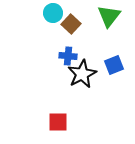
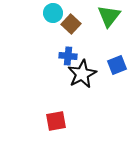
blue square: moved 3 px right
red square: moved 2 px left, 1 px up; rotated 10 degrees counterclockwise
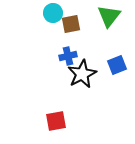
brown square: rotated 36 degrees clockwise
blue cross: rotated 18 degrees counterclockwise
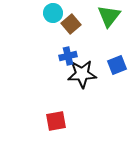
brown square: rotated 30 degrees counterclockwise
black star: rotated 24 degrees clockwise
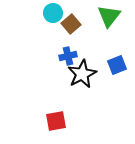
black star: rotated 24 degrees counterclockwise
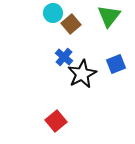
blue cross: moved 4 px left, 1 px down; rotated 36 degrees counterclockwise
blue square: moved 1 px left, 1 px up
red square: rotated 30 degrees counterclockwise
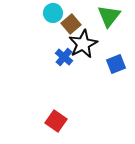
black star: moved 1 px right, 30 px up
red square: rotated 15 degrees counterclockwise
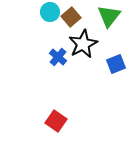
cyan circle: moved 3 px left, 1 px up
brown square: moved 7 px up
blue cross: moved 6 px left
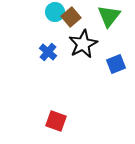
cyan circle: moved 5 px right
blue cross: moved 10 px left, 5 px up
red square: rotated 15 degrees counterclockwise
